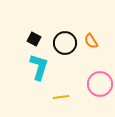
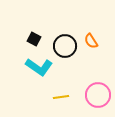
black circle: moved 3 px down
cyan L-shape: rotated 108 degrees clockwise
pink circle: moved 2 px left, 11 px down
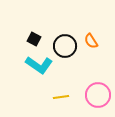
cyan L-shape: moved 2 px up
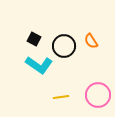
black circle: moved 1 px left
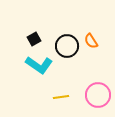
black square: rotated 32 degrees clockwise
black circle: moved 3 px right
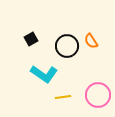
black square: moved 3 px left
cyan L-shape: moved 5 px right, 9 px down
yellow line: moved 2 px right
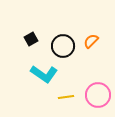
orange semicircle: rotated 77 degrees clockwise
black circle: moved 4 px left
yellow line: moved 3 px right
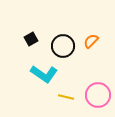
yellow line: rotated 21 degrees clockwise
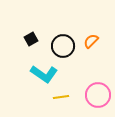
yellow line: moved 5 px left; rotated 21 degrees counterclockwise
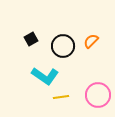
cyan L-shape: moved 1 px right, 2 px down
